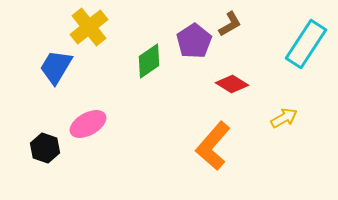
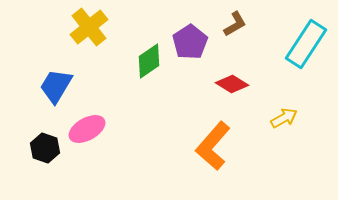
brown L-shape: moved 5 px right
purple pentagon: moved 4 px left, 1 px down
blue trapezoid: moved 19 px down
pink ellipse: moved 1 px left, 5 px down
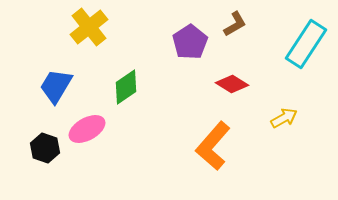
green diamond: moved 23 px left, 26 px down
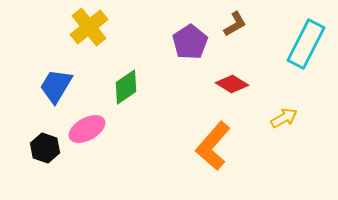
cyan rectangle: rotated 6 degrees counterclockwise
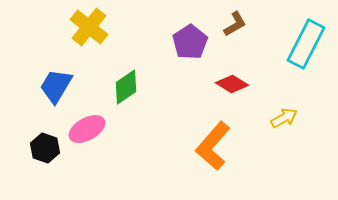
yellow cross: rotated 12 degrees counterclockwise
